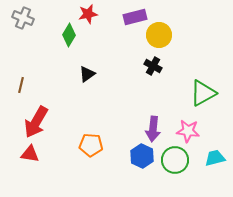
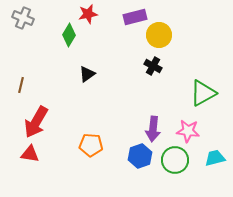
blue hexagon: moved 2 px left; rotated 15 degrees clockwise
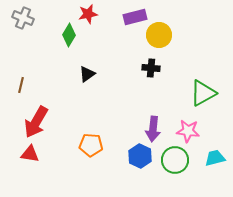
black cross: moved 2 px left, 2 px down; rotated 24 degrees counterclockwise
blue hexagon: rotated 15 degrees counterclockwise
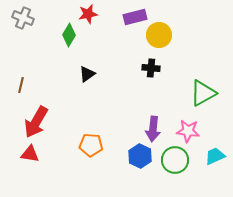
cyan trapezoid: moved 2 px up; rotated 10 degrees counterclockwise
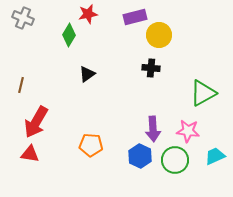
purple arrow: rotated 10 degrees counterclockwise
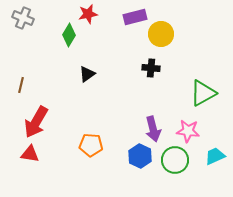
yellow circle: moved 2 px right, 1 px up
purple arrow: rotated 10 degrees counterclockwise
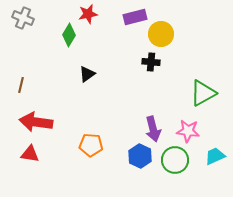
black cross: moved 6 px up
red arrow: rotated 68 degrees clockwise
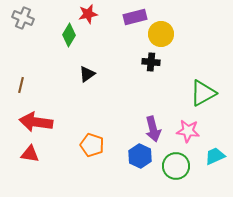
orange pentagon: moved 1 px right; rotated 15 degrees clockwise
green circle: moved 1 px right, 6 px down
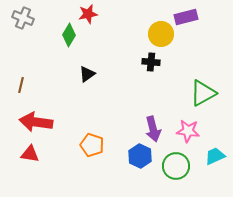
purple rectangle: moved 51 px right
